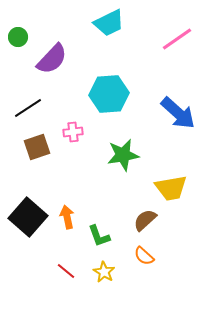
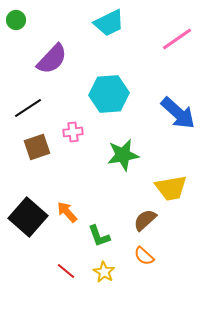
green circle: moved 2 px left, 17 px up
orange arrow: moved 5 px up; rotated 30 degrees counterclockwise
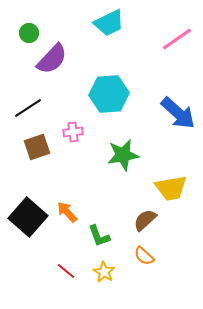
green circle: moved 13 px right, 13 px down
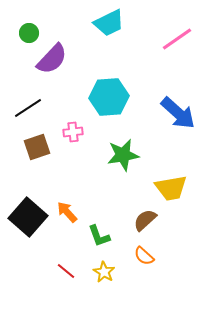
cyan hexagon: moved 3 px down
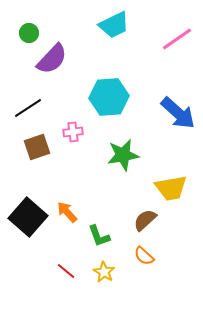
cyan trapezoid: moved 5 px right, 2 px down
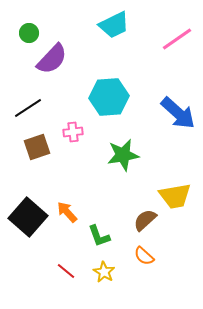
yellow trapezoid: moved 4 px right, 8 px down
